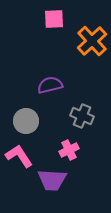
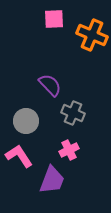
orange cross: moved 6 px up; rotated 24 degrees counterclockwise
purple semicircle: rotated 60 degrees clockwise
gray cross: moved 9 px left, 3 px up
purple trapezoid: rotated 72 degrees counterclockwise
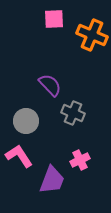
pink cross: moved 11 px right, 10 px down
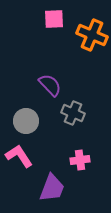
pink cross: rotated 18 degrees clockwise
purple trapezoid: moved 8 px down
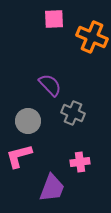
orange cross: moved 2 px down
gray circle: moved 2 px right
pink L-shape: rotated 72 degrees counterclockwise
pink cross: moved 2 px down
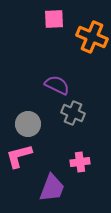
purple semicircle: moved 7 px right; rotated 20 degrees counterclockwise
gray circle: moved 3 px down
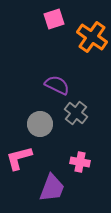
pink square: rotated 15 degrees counterclockwise
orange cross: rotated 12 degrees clockwise
gray cross: moved 3 px right; rotated 15 degrees clockwise
gray circle: moved 12 px right
pink L-shape: moved 2 px down
pink cross: rotated 18 degrees clockwise
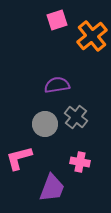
pink square: moved 3 px right, 1 px down
orange cross: moved 1 px up; rotated 16 degrees clockwise
purple semicircle: rotated 35 degrees counterclockwise
gray cross: moved 4 px down
gray circle: moved 5 px right
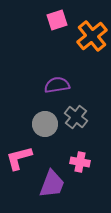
purple trapezoid: moved 4 px up
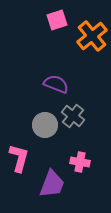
purple semicircle: moved 1 px left, 1 px up; rotated 30 degrees clockwise
gray cross: moved 3 px left, 1 px up
gray circle: moved 1 px down
pink L-shape: rotated 120 degrees clockwise
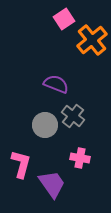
pink square: moved 7 px right, 1 px up; rotated 15 degrees counterclockwise
orange cross: moved 4 px down
pink L-shape: moved 2 px right, 6 px down
pink cross: moved 4 px up
purple trapezoid: rotated 56 degrees counterclockwise
